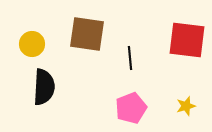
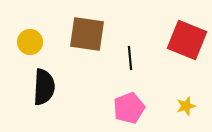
red square: rotated 15 degrees clockwise
yellow circle: moved 2 px left, 2 px up
pink pentagon: moved 2 px left
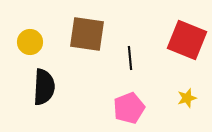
yellow star: moved 1 px right, 8 px up
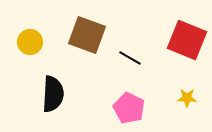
brown square: moved 1 px down; rotated 12 degrees clockwise
black line: rotated 55 degrees counterclockwise
black semicircle: moved 9 px right, 7 px down
yellow star: rotated 18 degrees clockwise
pink pentagon: rotated 24 degrees counterclockwise
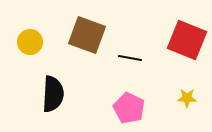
black line: rotated 20 degrees counterclockwise
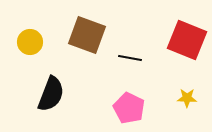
black semicircle: moved 2 px left; rotated 18 degrees clockwise
